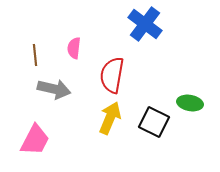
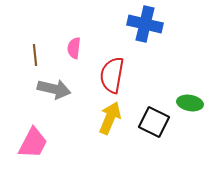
blue cross: rotated 24 degrees counterclockwise
pink trapezoid: moved 2 px left, 3 px down
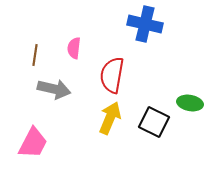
brown line: rotated 15 degrees clockwise
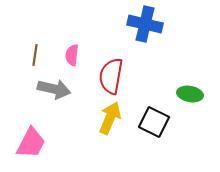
pink semicircle: moved 2 px left, 7 px down
red semicircle: moved 1 px left, 1 px down
green ellipse: moved 9 px up
pink trapezoid: moved 2 px left
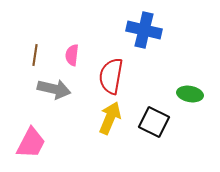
blue cross: moved 1 px left, 6 px down
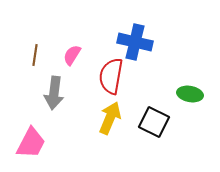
blue cross: moved 9 px left, 12 px down
pink semicircle: rotated 25 degrees clockwise
gray arrow: moved 4 px down; rotated 84 degrees clockwise
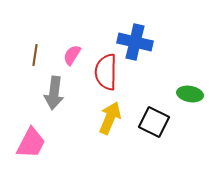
red semicircle: moved 5 px left, 4 px up; rotated 9 degrees counterclockwise
